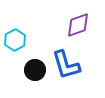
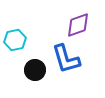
cyan hexagon: rotated 15 degrees clockwise
blue L-shape: moved 6 px up
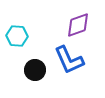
cyan hexagon: moved 2 px right, 4 px up; rotated 15 degrees clockwise
blue L-shape: moved 3 px right, 1 px down; rotated 8 degrees counterclockwise
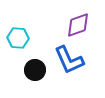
cyan hexagon: moved 1 px right, 2 px down
